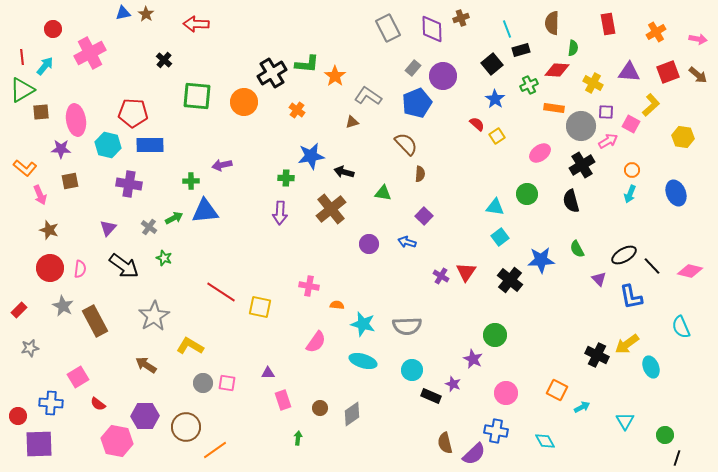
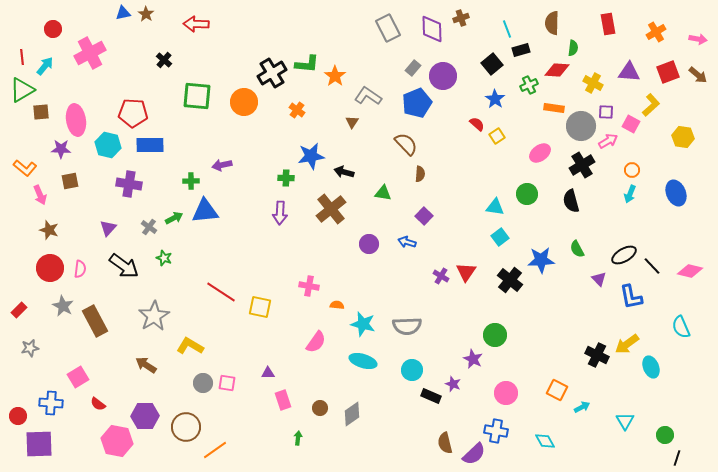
brown triangle at (352, 122): rotated 40 degrees counterclockwise
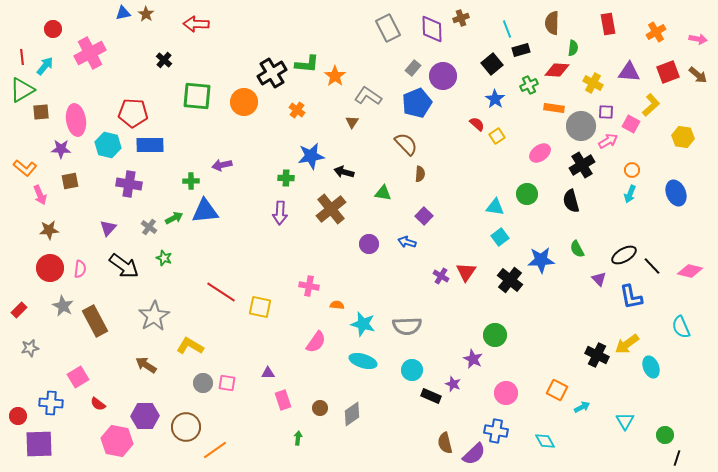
brown star at (49, 230): rotated 24 degrees counterclockwise
